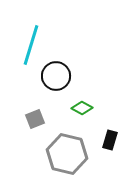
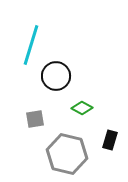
gray square: rotated 12 degrees clockwise
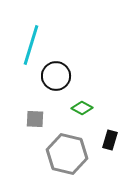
gray square: rotated 12 degrees clockwise
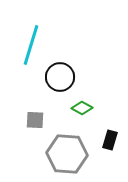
black circle: moved 4 px right, 1 px down
gray square: moved 1 px down
gray hexagon: rotated 9 degrees counterclockwise
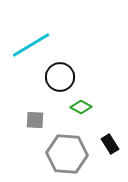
cyan line: rotated 42 degrees clockwise
green diamond: moved 1 px left, 1 px up
black rectangle: moved 4 px down; rotated 48 degrees counterclockwise
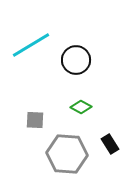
black circle: moved 16 px right, 17 px up
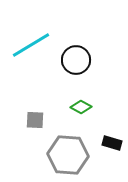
black rectangle: moved 2 px right, 1 px up; rotated 42 degrees counterclockwise
gray hexagon: moved 1 px right, 1 px down
